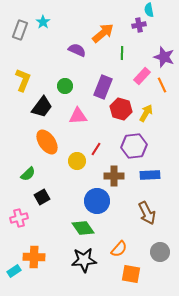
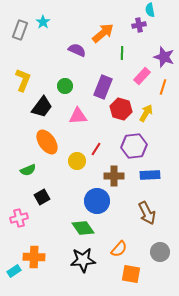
cyan semicircle: moved 1 px right
orange line: moved 1 px right, 2 px down; rotated 42 degrees clockwise
green semicircle: moved 4 px up; rotated 21 degrees clockwise
black star: moved 1 px left
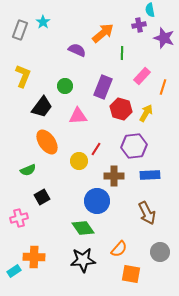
purple star: moved 19 px up
yellow L-shape: moved 4 px up
yellow circle: moved 2 px right
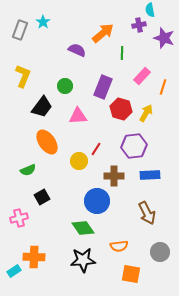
orange semicircle: moved 3 px up; rotated 42 degrees clockwise
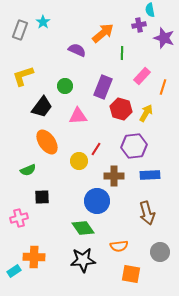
yellow L-shape: rotated 130 degrees counterclockwise
black square: rotated 28 degrees clockwise
brown arrow: rotated 10 degrees clockwise
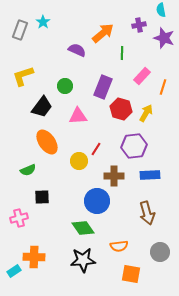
cyan semicircle: moved 11 px right
